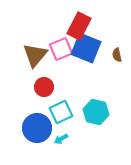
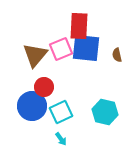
red rectangle: rotated 24 degrees counterclockwise
blue square: rotated 16 degrees counterclockwise
cyan hexagon: moved 9 px right
blue circle: moved 5 px left, 22 px up
cyan arrow: rotated 96 degrees counterclockwise
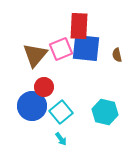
cyan square: rotated 15 degrees counterclockwise
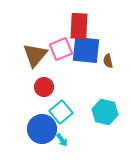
blue square: moved 2 px down
brown semicircle: moved 9 px left, 6 px down
blue circle: moved 10 px right, 23 px down
cyan arrow: moved 1 px right, 1 px down
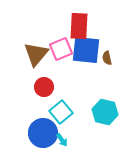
brown triangle: moved 1 px right, 1 px up
brown semicircle: moved 1 px left, 3 px up
blue circle: moved 1 px right, 4 px down
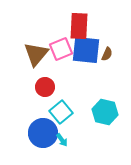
brown semicircle: moved 4 px up; rotated 144 degrees counterclockwise
red circle: moved 1 px right
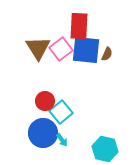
pink square: rotated 15 degrees counterclockwise
brown triangle: moved 2 px right, 6 px up; rotated 12 degrees counterclockwise
red circle: moved 14 px down
cyan hexagon: moved 37 px down
